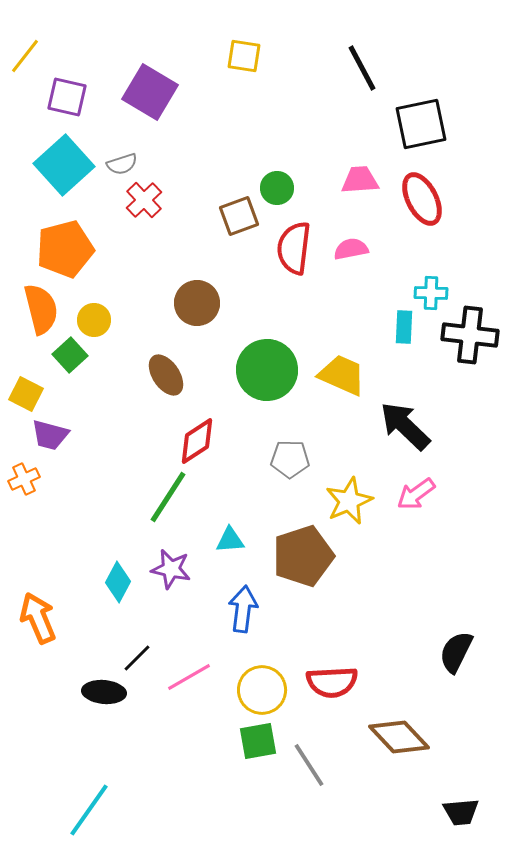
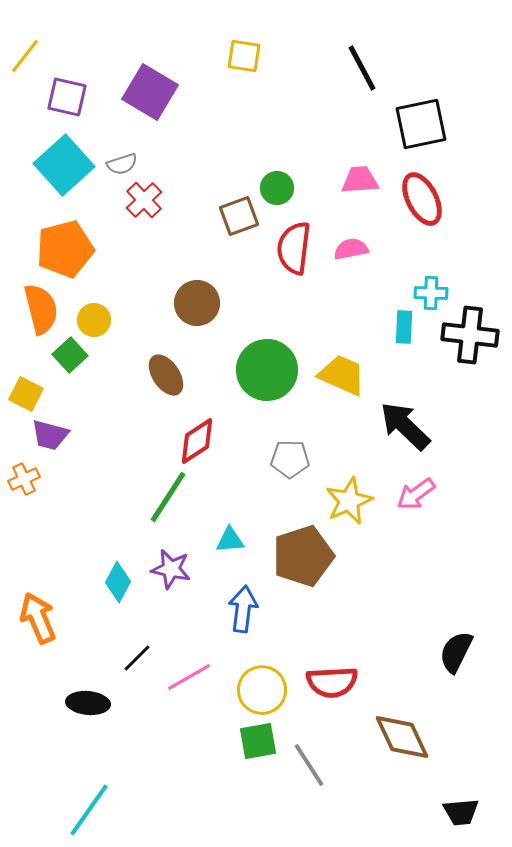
black ellipse at (104, 692): moved 16 px left, 11 px down
brown diamond at (399, 737): moved 3 px right; rotated 18 degrees clockwise
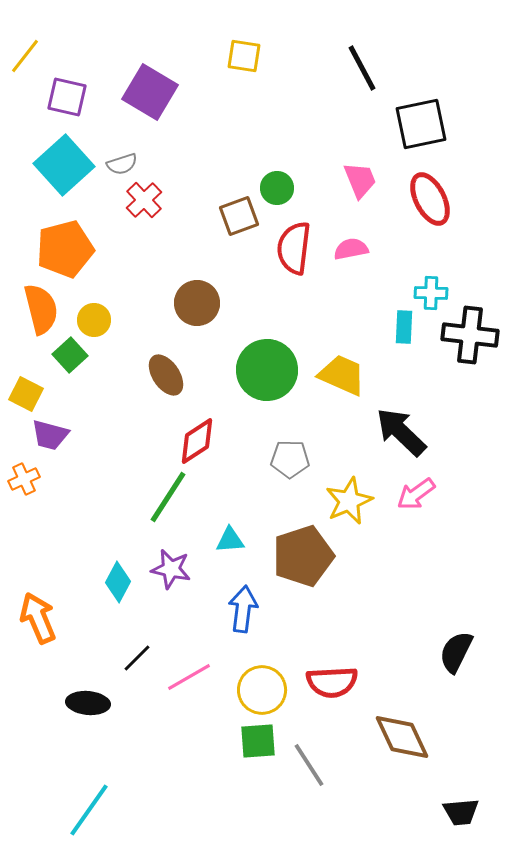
pink trapezoid at (360, 180): rotated 72 degrees clockwise
red ellipse at (422, 199): moved 8 px right
black arrow at (405, 426): moved 4 px left, 6 px down
green square at (258, 741): rotated 6 degrees clockwise
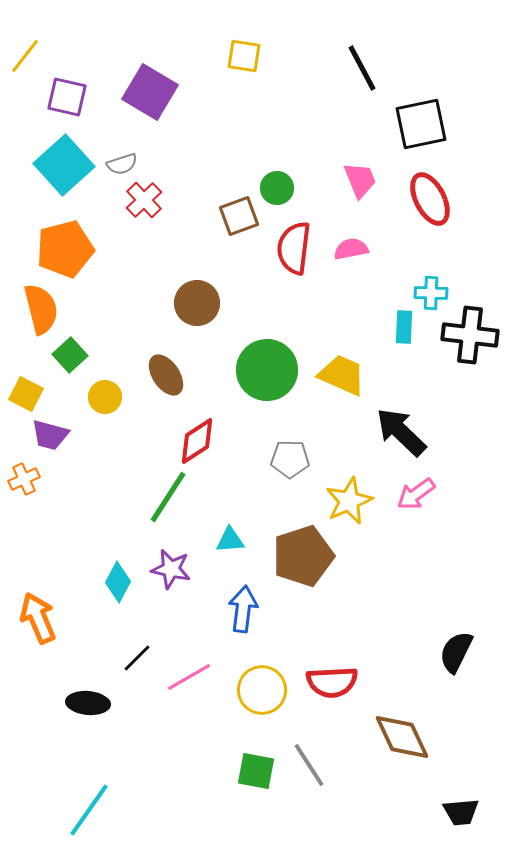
yellow circle at (94, 320): moved 11 px right, 77 px down
green square at (258, 741): moved 2 px left, 30 px down; rotated 15 degrees clockwise
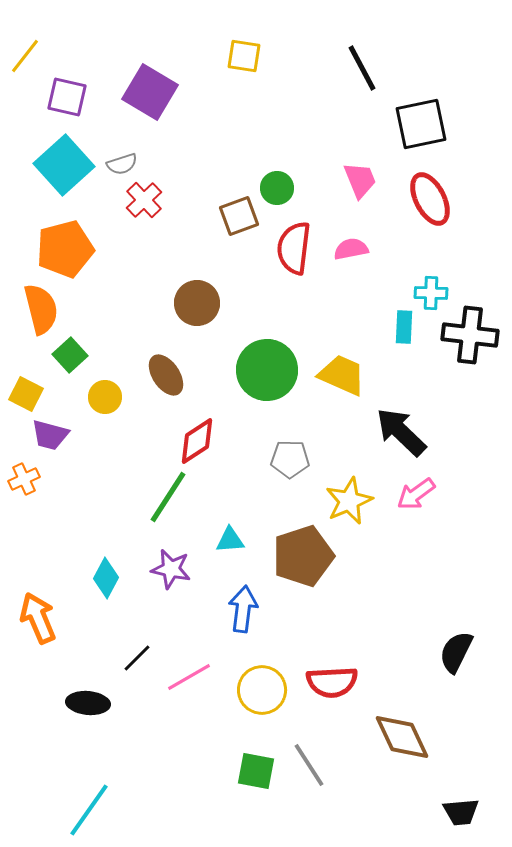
cyan diamond at (118, 582): moved 12 px left, 4 px up
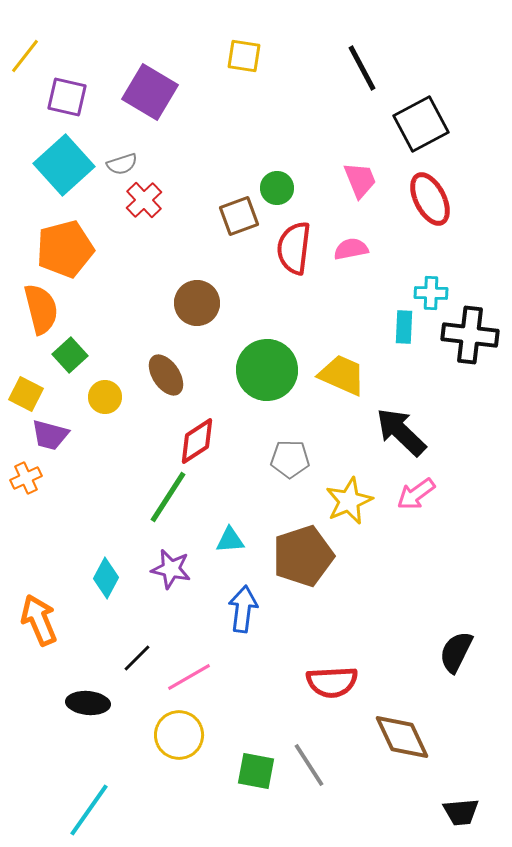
black square at (421, 124): rotated 16 degrees counterclockwise
orange cross at (24, 479): moved 2 px right, 1 px up
orange arrow at (38, 618): moved 1 px right, 2 px down
yellow circle at (262, 690): moved 83 px left, 45 px down
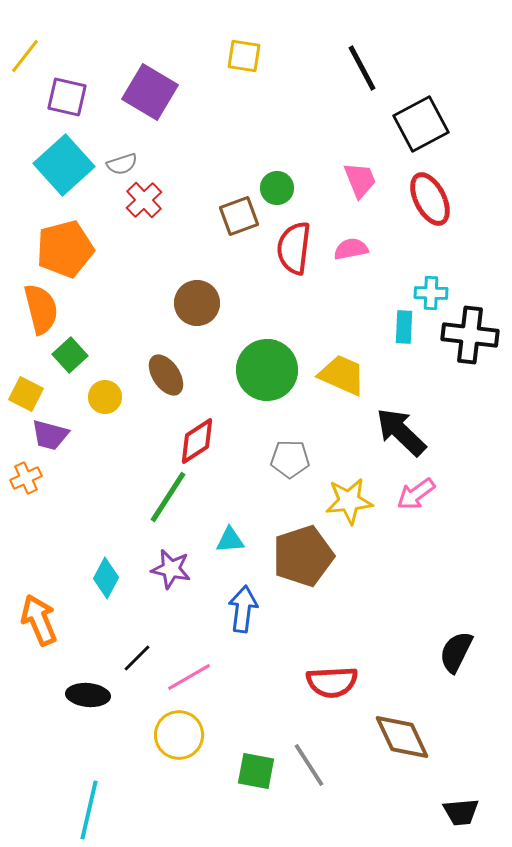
yellow star at (349, 501): rotated 18 degrees clockwise
black ellipse at (88, 703): moved 8 px up
cyan line at (89, 810): rotated 22 degrees counterclockwise
